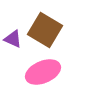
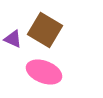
pink ellipse: moved 1 px right; rotated 44 degrees clockwise
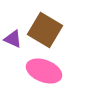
pink ellipse: moved 1 px up
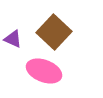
brown square: moved 9 px right, 2 px down; rotated 12 degrees clockwise
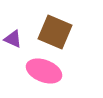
brown square: moved 1 px right; rotated 20 degrees counterclockwise
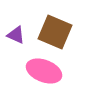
purple triangle: moved 3 px right, 4 px up
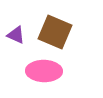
pink ellipse: rotated 20 degrees counterclockwise
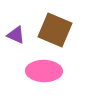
brown square: moved 2 px up
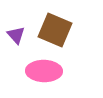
purple triangle: rotated 24 degrees clockwise
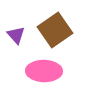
brown square: rotated 32 degrees clockwise
